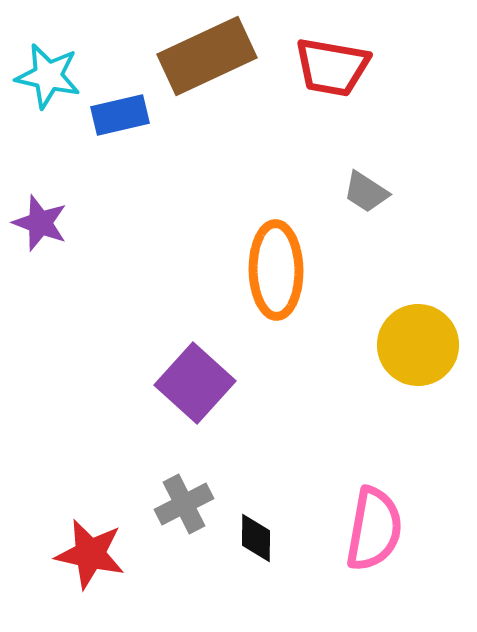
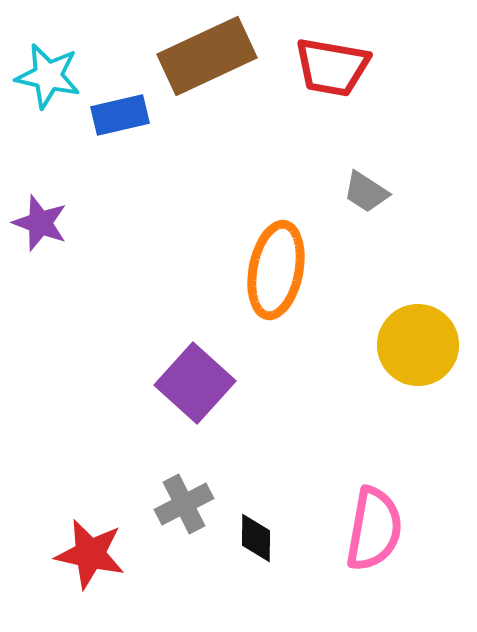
orange ellipse: rotated 12 degrees clockwise
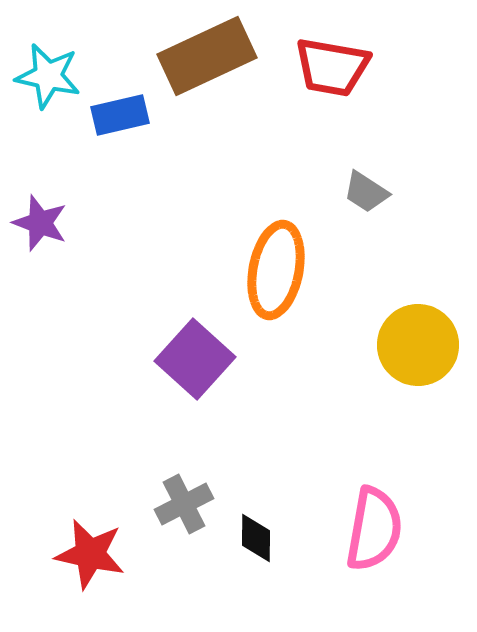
purple square: moved 24 px up
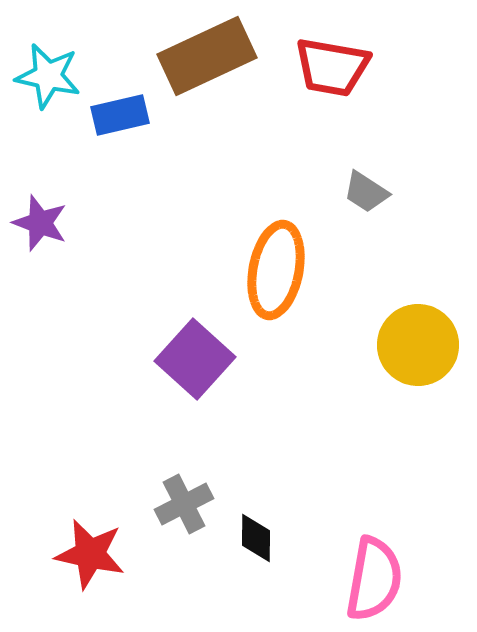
pink semicircle: moved 50 px down
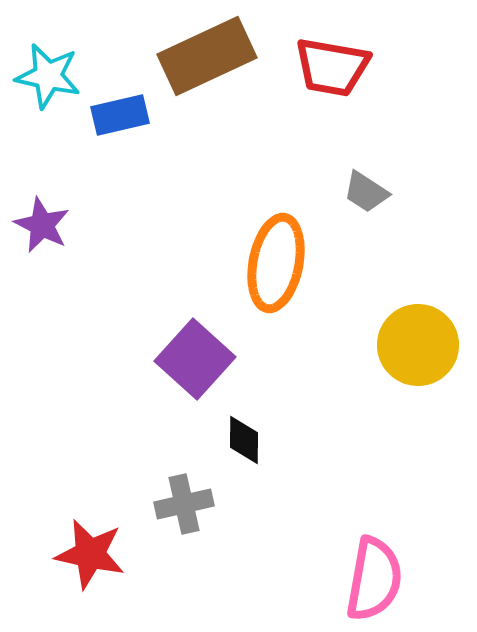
purple star: moved 2 px right, 2 px down; rotated 6 degrees clockwise
orange ellipse: moved 7 px up
gray cross: rotated 14 degrees clockwise
black diamond: moved 12 px left, 98 px up
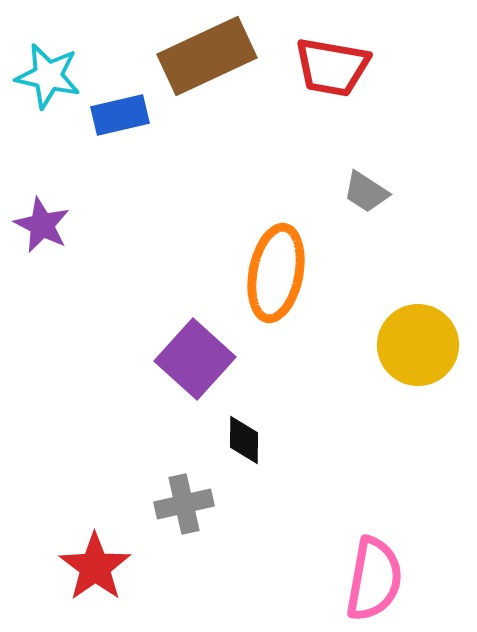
orange ellipse: moved 10 px down
red star: moved 5 px right, 13 px down; rotated 24 degrees clockwise
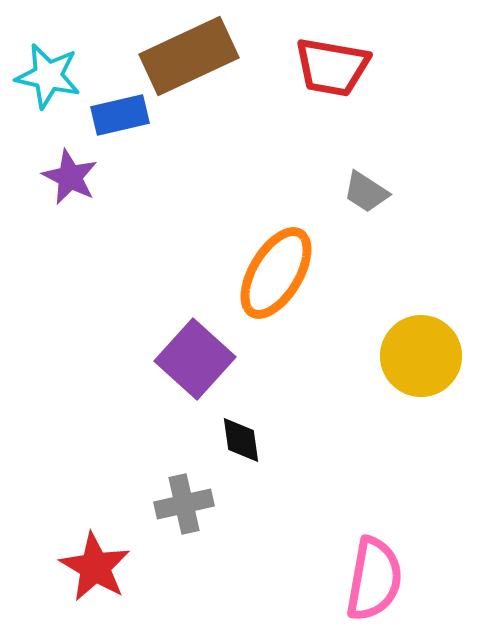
brown rectangle: moved 18 px left
purple star: moved 28 px right, 48 px up
orange ellipse: rotated 20 degrees clockwise
yellow circle: moved 3 px right, 11 px down
black diamond: moved 3 px left; rotated 9 degrees counterclockwise
red star: rotated 6 degrees counterclockwise
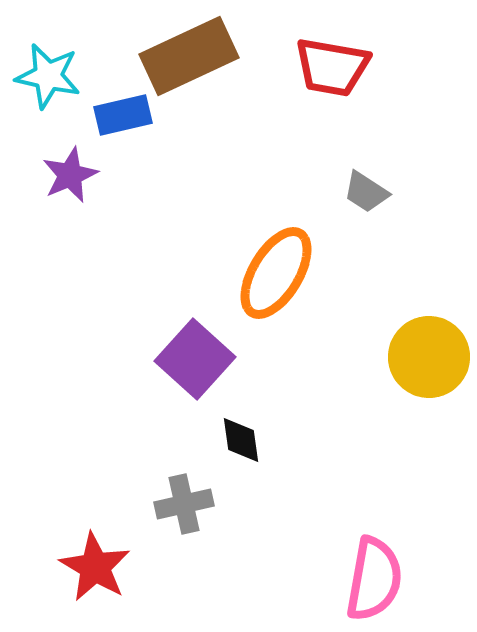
blue rectangle: moved 3 px right
purple star: moved 2 px up; rotated 22 degrees clockwise
yellow circle: moved 8 px right, 1 px down
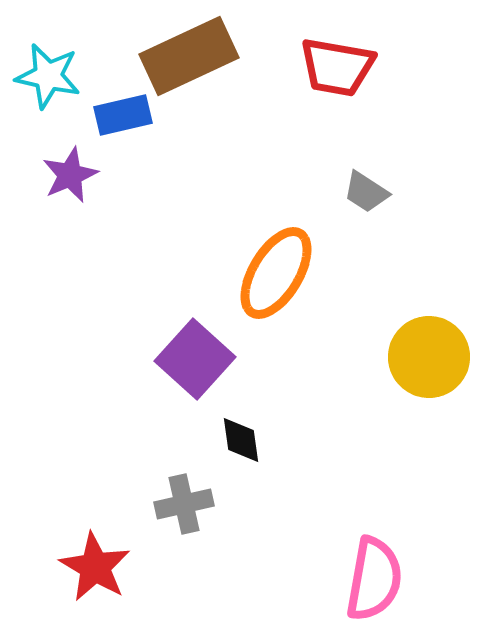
red trapezoid: moved 5 px right
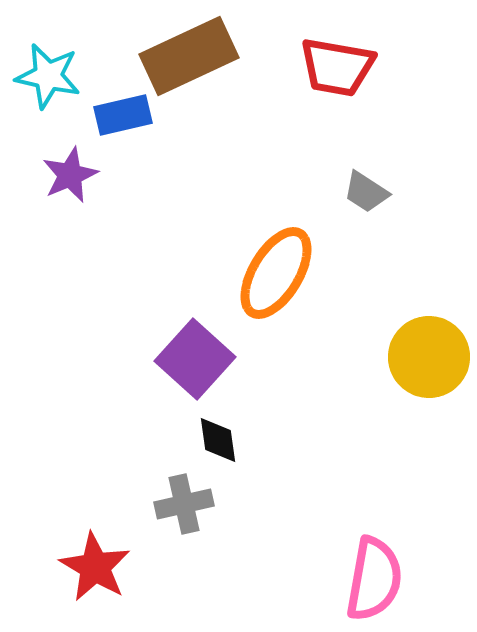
black diamond: moved 23 px left
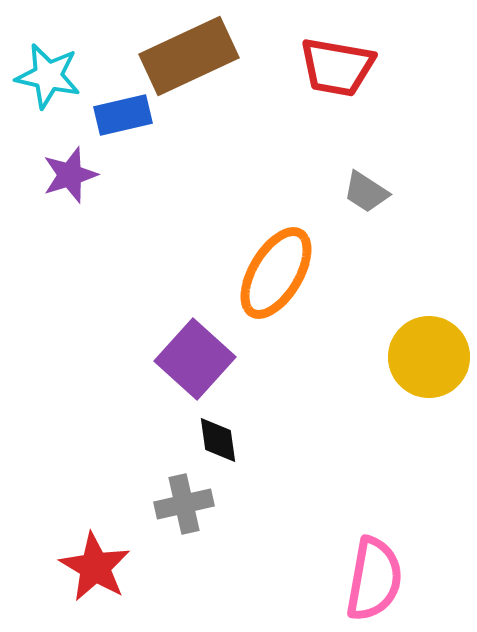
purple star: rotated 6 degrees clockwise
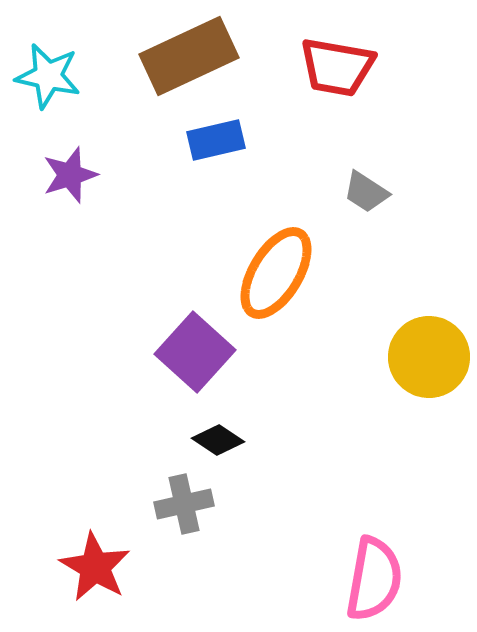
blue rectangle: moved 93 px right, 25 px down
purple square: moved 7 px up
black diamond: rotated 48 degrees counterclockwise
